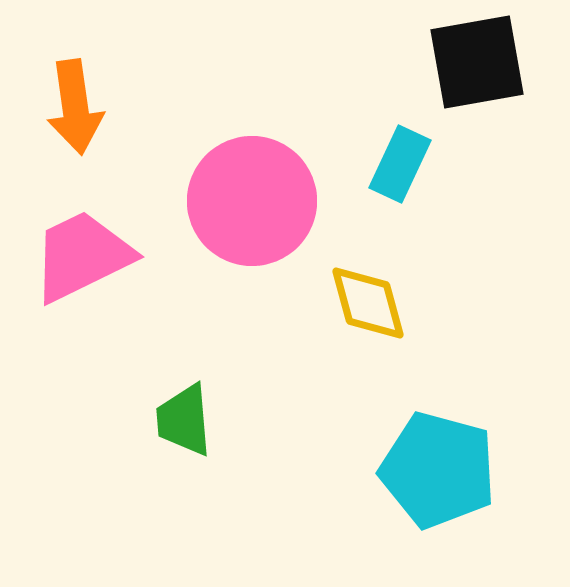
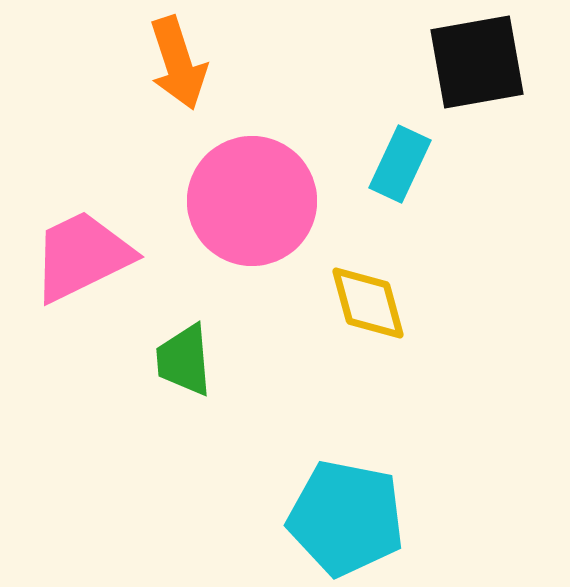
orange arrow: moved 103 px right, 44 px up; rotated 10 degrees counterclockwise
green trapezoid: moved 60 px up
cyan pentagon: moved 92 px left, 48 px down; rotated 4 degrees counterclockwise
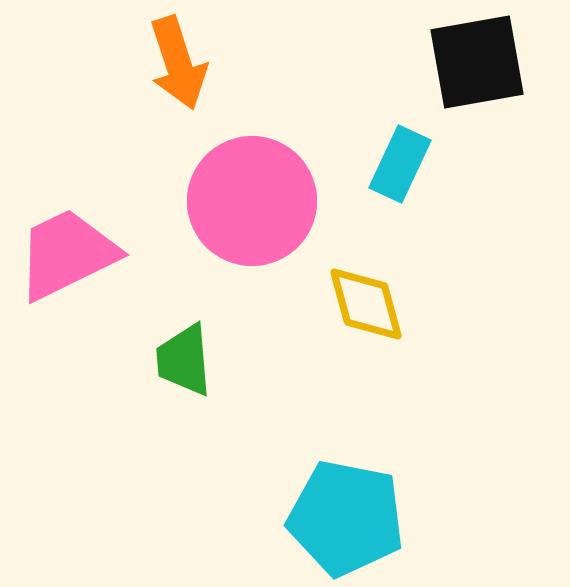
pink trapezoid: moved 15 px left, 2 px up
yellow diamond: moved 2 px left, 1 px down
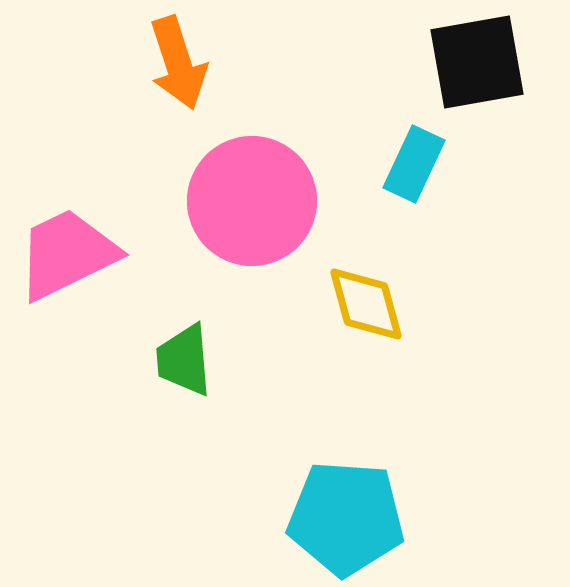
cyan rectangle: moved 14 px right
cyan pentagon: rotated 7 degrees counterclockwise
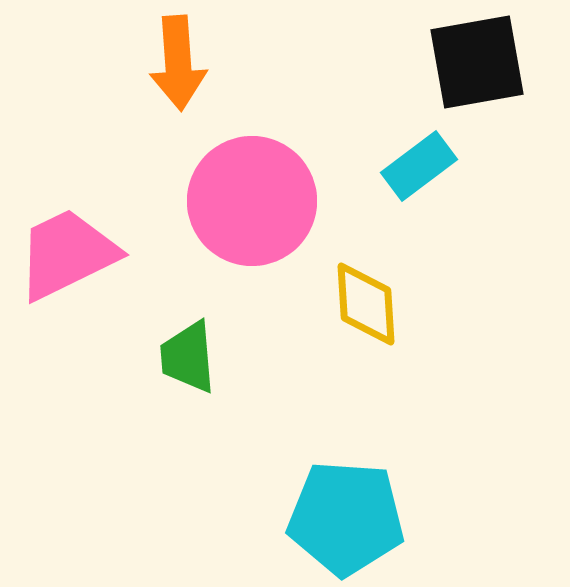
orange arrow: rotated 14 degrees clockwise
cyan rectangle: moved 5 px right, 2 px down; rotated 28 degrees clockwise
yellow diamond: rotated 12 degrees clockwise
green trapezoid: moved 4 px right, 3 px up
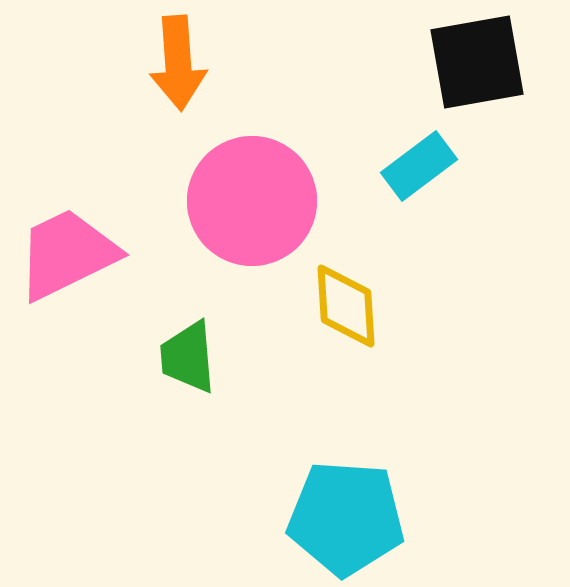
yellow diamond: moved 20 px left, 2 px down
